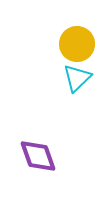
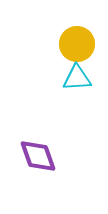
cyan triangle: rotated 40 degrees clockwise
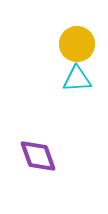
cyan triangle: moved 1 px down
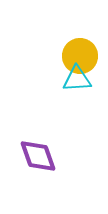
yellow circle: moved 3 px right, 12 px down
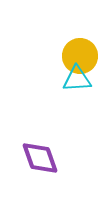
purple diamond: moved 2 px right, 2 px down
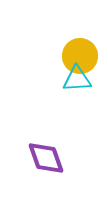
purple diamond: moved 6 px right
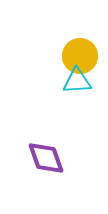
cyan triangle: moved 2 px down
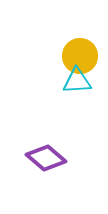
purple diamond: rotated 30 degrees counterclockwise
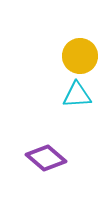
cyan triangle: moved 14 px down
